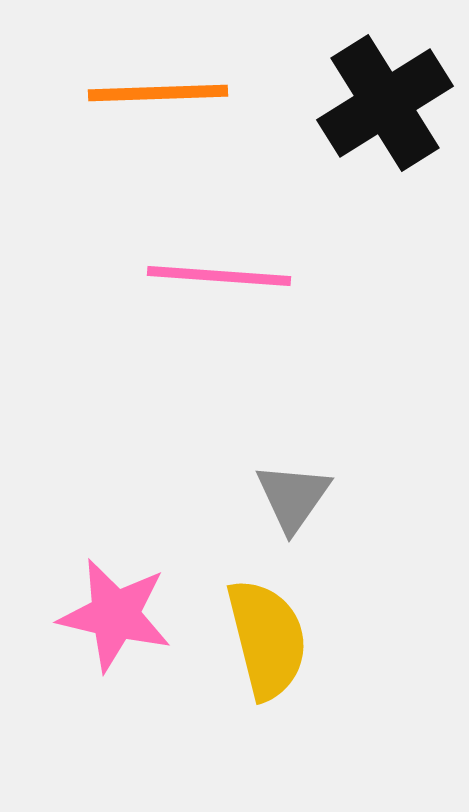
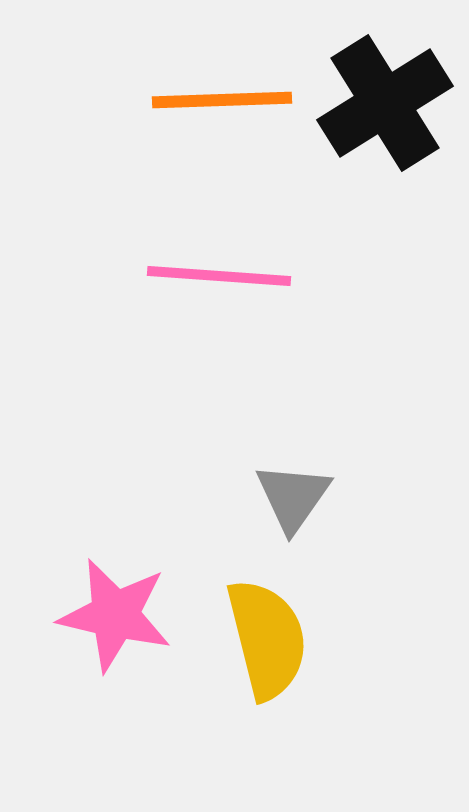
orange line: moved 64 px right, 7 px down
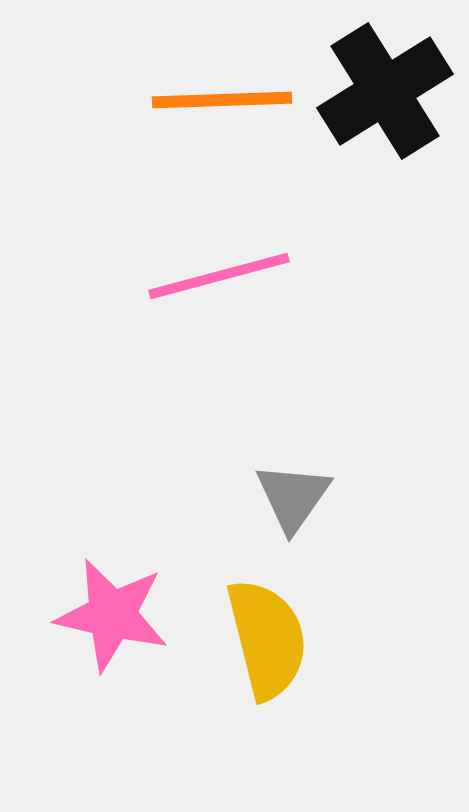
black cross: moved 12 px up
pink line: rotated 19 degrees counterclockwise
pink star: moved 3 px left
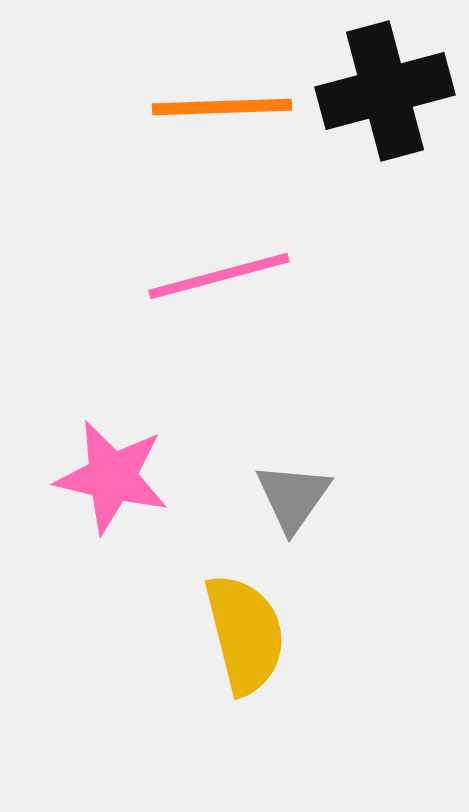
black cross: rotated 17 degrees clockwise
orange line: moved 7 px down
pink star: moved 138 px up
yellow semicircle: moved 22 px left, 5 px up
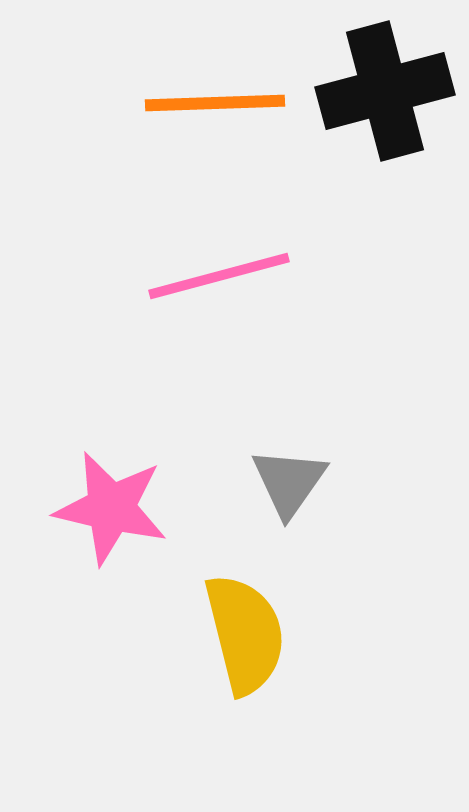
orange line: moved 7 px left, 4 px up
pink star: moved 1 px left, 31 px down
gray triangle: moved 4 px left, 15 px up
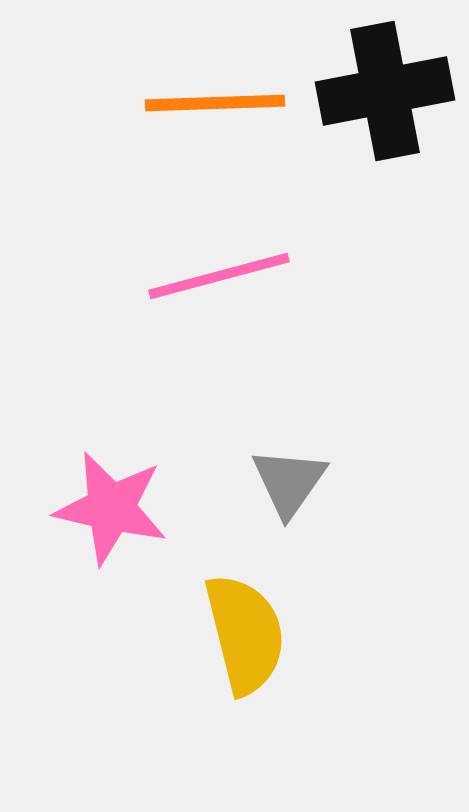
black cross: rotated 4 degrees clockwise
